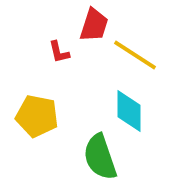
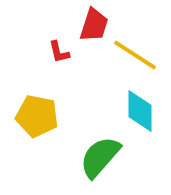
cyan diamond: moved 11 px right
green semicircle: rotated 60 degrees clockwise
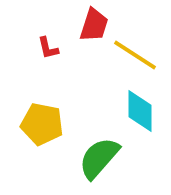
red L-shape: moved 11 px left, 4 px up
yellow pentagon: moved 5 px right, 8 px down
green semicircle: moved 1 px left, 1 px down
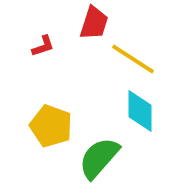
red trapezoid: moved 2 px up
red L-shape: moved 5 px left, 2 px up; rotated 95 degrees counterclockwise
yellow line: moved 2 px left, 4 px down
yellow pentagon: moved 9 px right, 2 px down; rotated 9 degrees clockwise
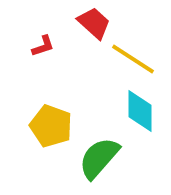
red trapezoid: rotated 66 degrees counterclockwise
